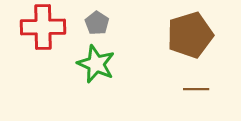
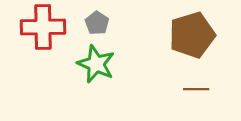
brown pentagon: moved 2 px right
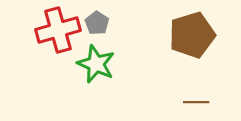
red cross: moved 15 px right, 3 px down; rotated 15 degrees counterclockwise
brown line: moved 13 px down
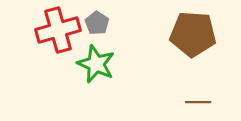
brown pentagon: moved 1 px right, 1 px up; rotated 21 degrees clockwise
brown line: moved 2 px right
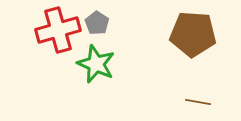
brown line: rotated 10 degrees clockwise
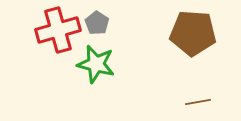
brown pentagon: moved 1 px up
green star: rotated 9 degrees counterclockwise
brown line: rotated 20 degrees counterclockwise
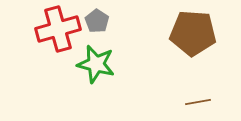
gray pentagon: moved 2 px up
red cross: moved 1 px up
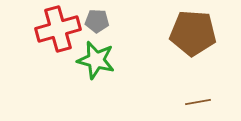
gray pentagon: rotated 30 degrees counterclockwise
green star: moved 4 px up
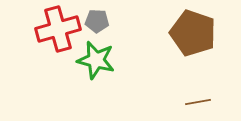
brown pentagon: rotated 15 degrees clockwise
